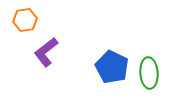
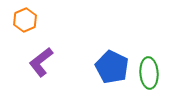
orange hexagon: rotated 15 degrees counterclockwise
purple L-shape: moved 5 px left, 10 px down
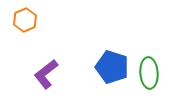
purple L-shape: moved 5 px right, 12 px down
blue pentagon: rotated 8 degrees counterclockwise
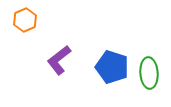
purple L-shape: moved 13 px right, 14 px up
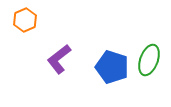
purple L-shape: moved 1 px up
green ellipse: moved 13 px up; rotated 24 degrees clockwise
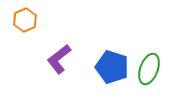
green ellipse: moved 9 px down
